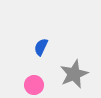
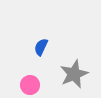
pink circle: moved 4 px left
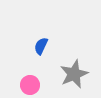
blue semicircle: moved 1 px up
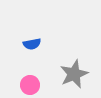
blue semicircle: moved 9 px left, 2 px up; rotated 126 degrees counterclockwise
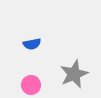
pink circle: moved 1 px right
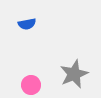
blue semicircle: moved 5 px left, 20 px up
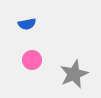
pink circle: moved 1 px right, 25 px up
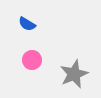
blue semicircle: rotated 42 degrees clockwise
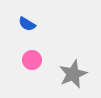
gray star: moved 1 px left
